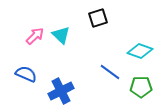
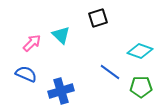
pink arrow: moved 3 px left, 7 px down
blue cross: rotated 10 degrees clockwise
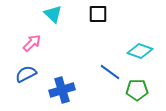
black square: moved 4 px up; rotated 18 degrees clockwise
cyan triangle: moved 8 px left, 21 px up
blue semicircle: rotated 50 degrees counterclockwise
green pentagon: moved 4 px left, 3 px down
blue cross: moved 1 px right, 1 px up
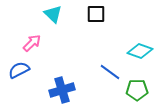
black square: moved 2 px left
blue semicircle: moved 7 px left, 4 px up
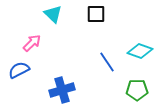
blue line: moved 3 px left, 10 px up; rotated 20 degrees clockwise
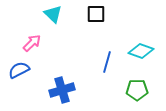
cyan diamond: moved 1 px right
blue line: rotated 50 degrees clockwise
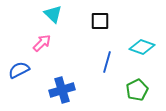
black square: moved 4 px right, 7 px down
pink arrow: moved 10 px right
cyan diamond: moved 1 px right, 4 px up
green pentagon: rotated 25 degrees counterclockwise
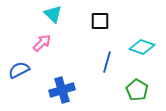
green pentagon: rotated 15 degrees counterclockwise
